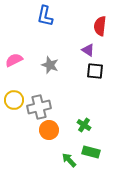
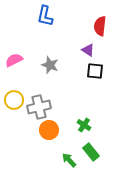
green rectangle: rotated 36 degrees clockwise
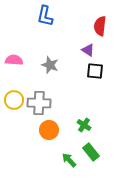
pink semicircle: rotated 30 degrees clockwise
gray cross: moved 4 px up; rotated 15 degrees clockwise
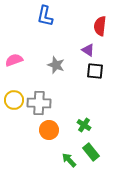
pink semicircle: rotated 24 degrees counterclockwise
gray star: moved 6 px right
